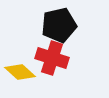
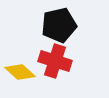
red cross: moved 3 px right, 3 px down
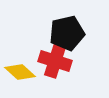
black pentagon: moved 8 px right, 8 px down
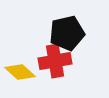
red cross: rotated 28 degrees counterclockwise
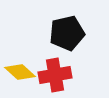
red cross: moved 14 px down
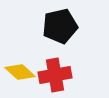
black pentagon: moved 7 px left, 7 px up
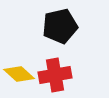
yellow diamond: moved 1 px left, 2 px down
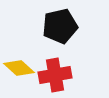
yellow diamond: moved 6 px up
